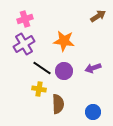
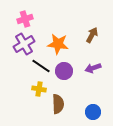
brown arrow: moved 6 px left, 19 px down; rotated 28 degrees counterclockwise
orange star: moved 6 px left, 3 px down
black line: moved 1 px left, 2 px up
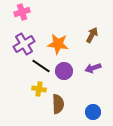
pink cross: moved 3 px left, 7 px up
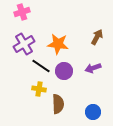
brown arrow: moved 5 px right, 2 px down
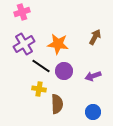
brown arrow: moved 2 px left
purple arrow: moved 8 px down
brown semicircle: moved 1 px left
